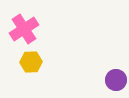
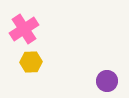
purple circle: moved 9 px left, 1 px down
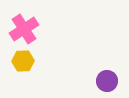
yellow hexagon: moved 8 px left, 1 px up
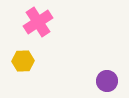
pink cross: moved 14 px right, 7 px up
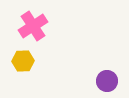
pink cross: moved 5 px left, 4 px down
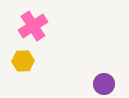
purple circle: moved 3 px left, 3 px down
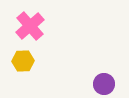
pink cross: moved 3 px left; rotated 8 degrees counterclockwise
